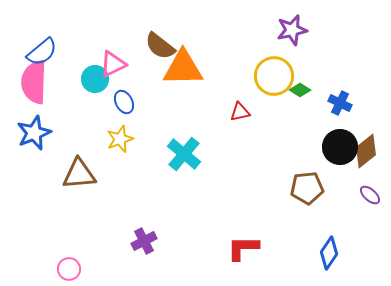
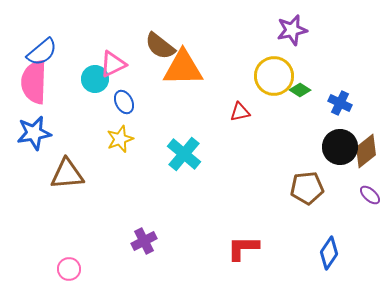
blue star: rotated 12 degrees clockwise
brown triangle: moved 12 px left
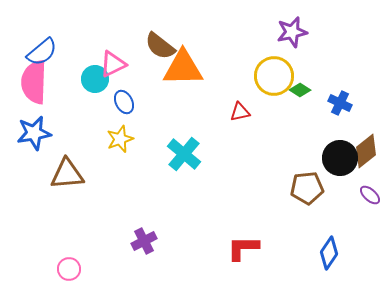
purple star: moved 2 px down
black circle: moved 11 px down
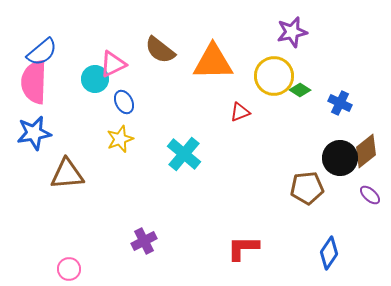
brown semicircle: moved 4 px down
orange triangle: moved 30 px right, 6 px up
red triangle: rotated 10 degrees counterclockwise
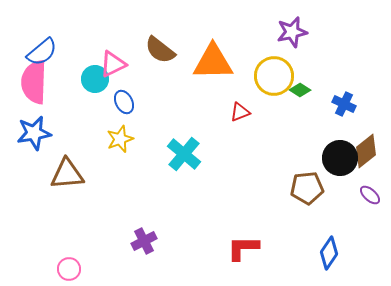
blue cross: moved 4 px right, 1 px down
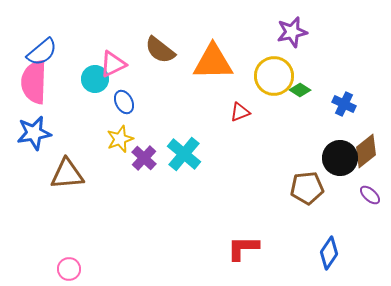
purple cross: moved 83 px up; rotated 20 degrees counterclockwise
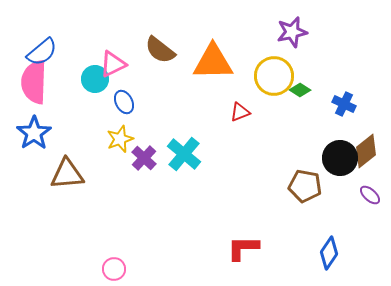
blue star: rotated 24 degrees counterclockwise
brown pentagon: moved 2 px left, 2 px up; rotated 16 degrees clockwise
pink circle: moved 45 px right
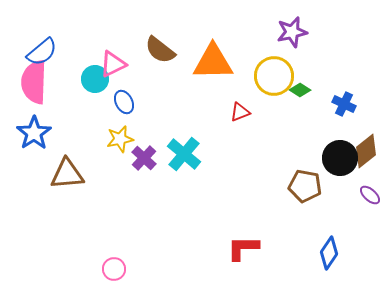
yellow star: rotated 8 degrees clockwise
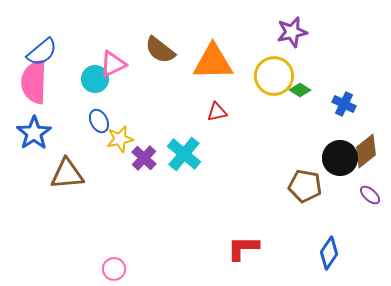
blue ellipse: moved 25 px left, 19 px down
red triangle: moved 23 px left; rotated 10 degrees clockwise
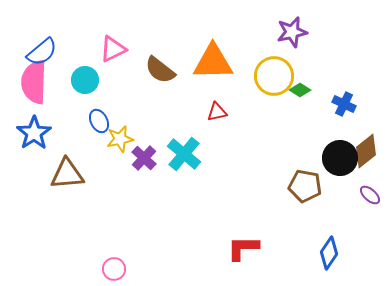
brown semicircle: moved 20 px down
pink triangle: moved 15 px up
cyan circle: moved 10 px left, 1 px down
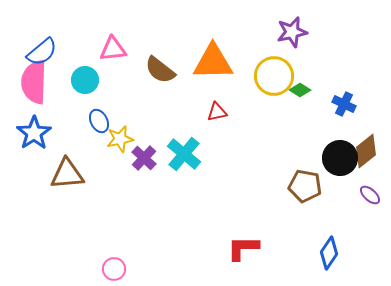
pink triangle: rotated 20 degrees clockwise
